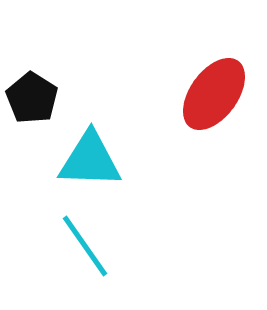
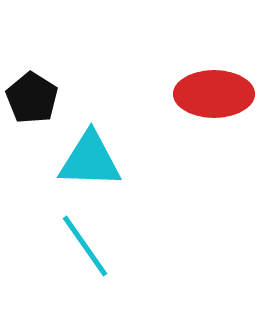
red ellipse: rotated 54 degrees clockwise
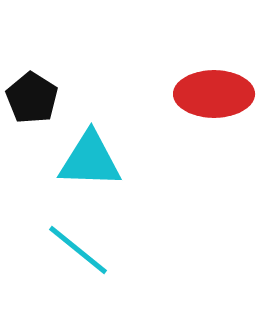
cyan line: moved 7 px left, 4 px down; rotated 16 degrees counterclockwise
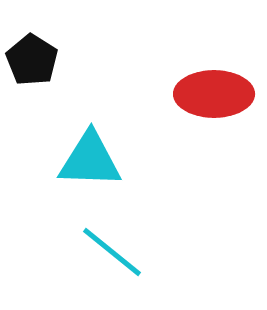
black pentagon: moved 38 px up
cyan line: moved 34 px right, 2 px down
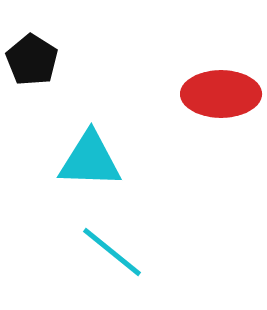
red ellipse: moved 7 px right
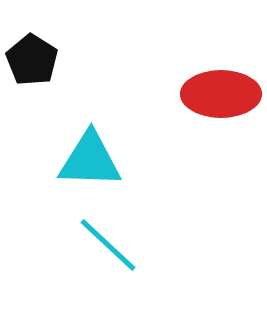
cyan line: moved 4 px left, 7 px up; rotated 4 degrees clockwise
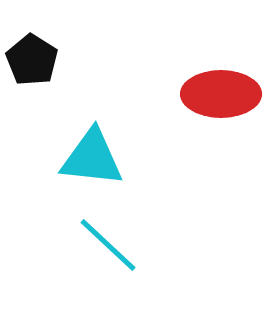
cyan triangle: moved 2 px right, 2 px up; rotated 4 degrees clockwise
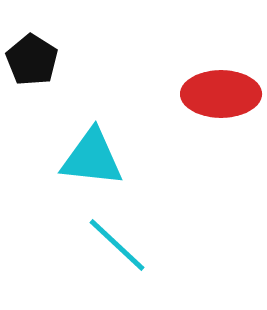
cyan line: moved 9 px right
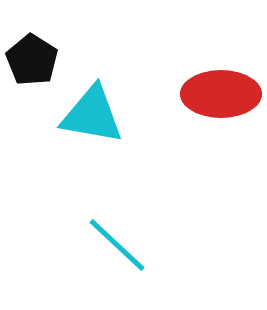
cyan triangle: moved 43 px up; rotated 4 degrees clockwise
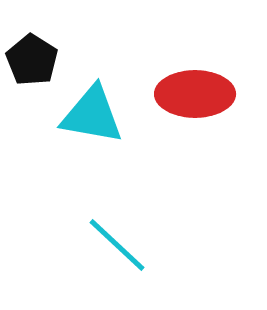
red ellipse: moved 26 px left
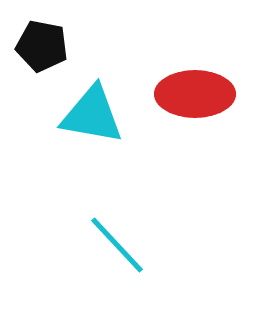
black pentagon: moved 10 px right, 14 px up; rotated 21 degrees counterclockwise
cyan line: rotated 4 degrees clockwise
